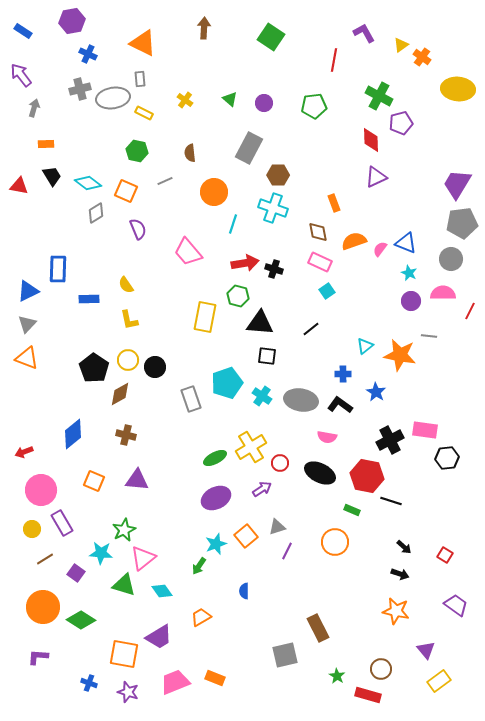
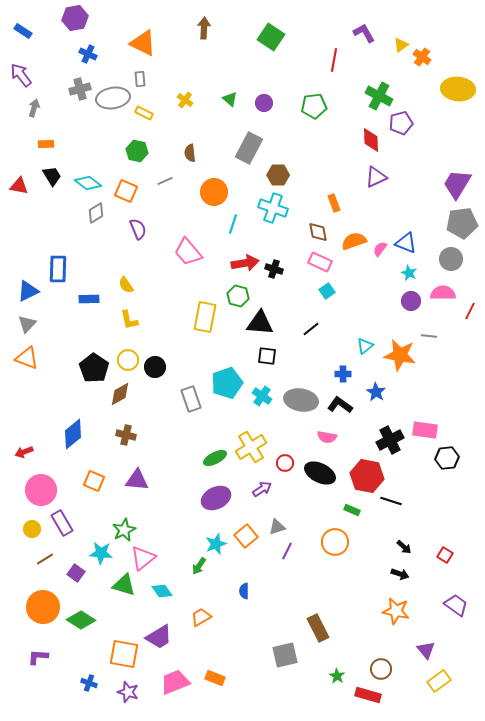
purple hexagon at (72, 21): moved 3 px right, 3 px up
red circle at (280, 463): moved 5 px right
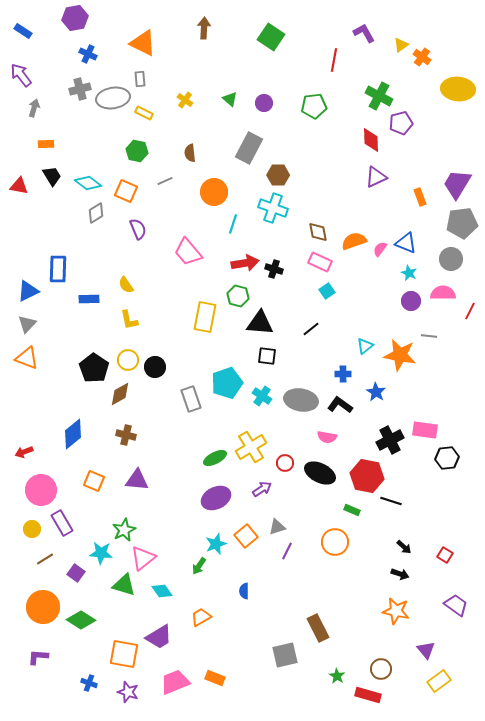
orange rectangle at (334, 203): moved 86 px right, 6 px up
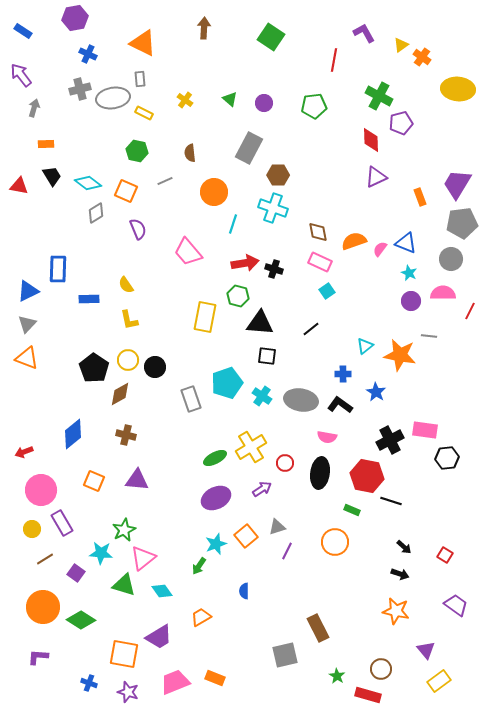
black ellipse at (320, 473): rotated 72 degrees clockwise
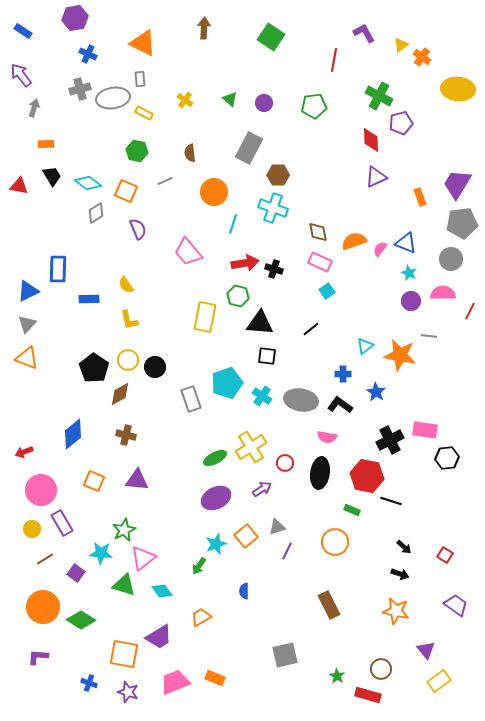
brown rectangle at (318, 628): moved 11 px right, 23 px up
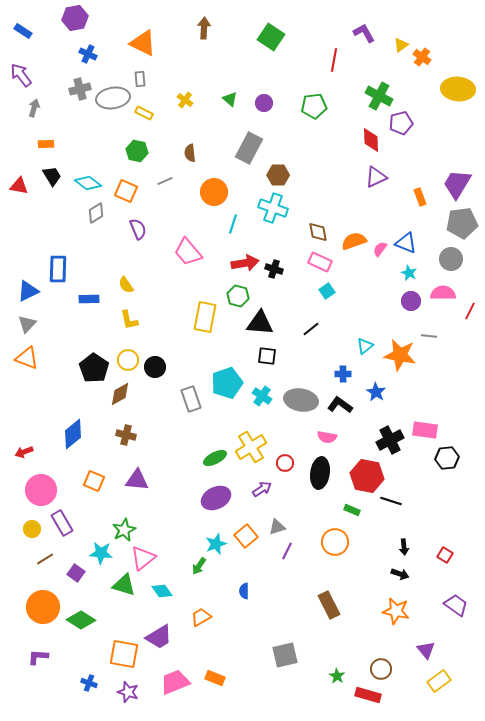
black arrow at (404, 547): rotated 42 degrees clockwise
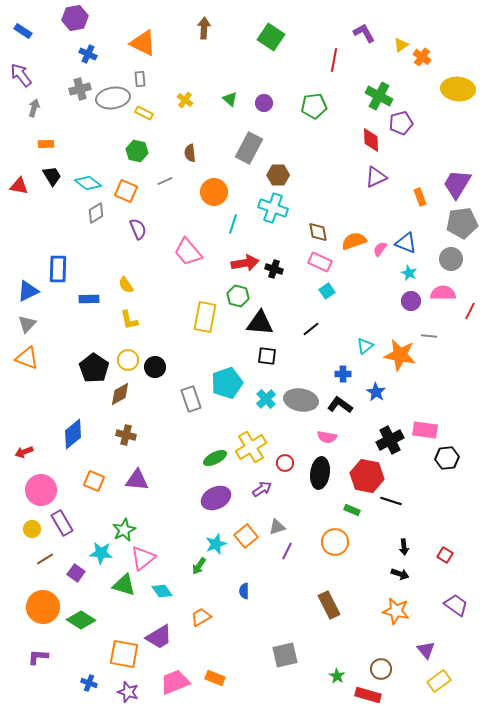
cyan cross at (262, 396): moved 4 px right, 3 px down; rotated 12 degrees clockwise
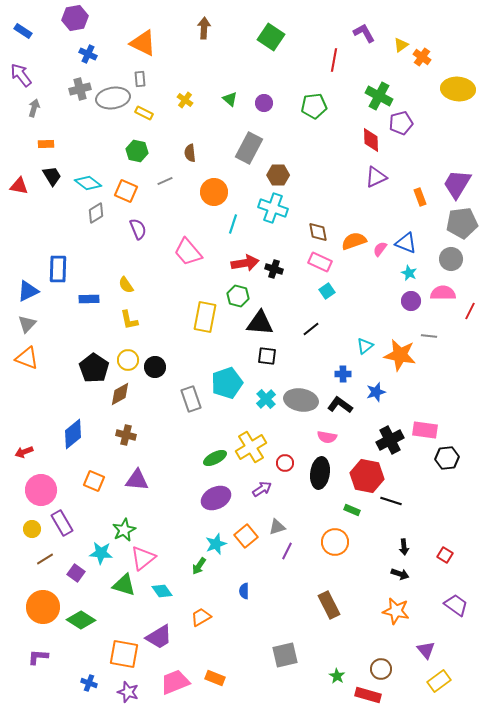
blue star at (376, 392): rotated 24 degrees clockwise
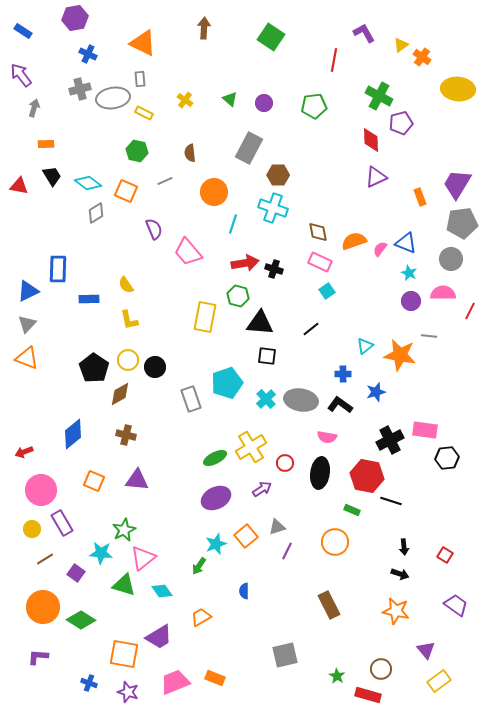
purple semicircle at (138, 229): moved 16 px right
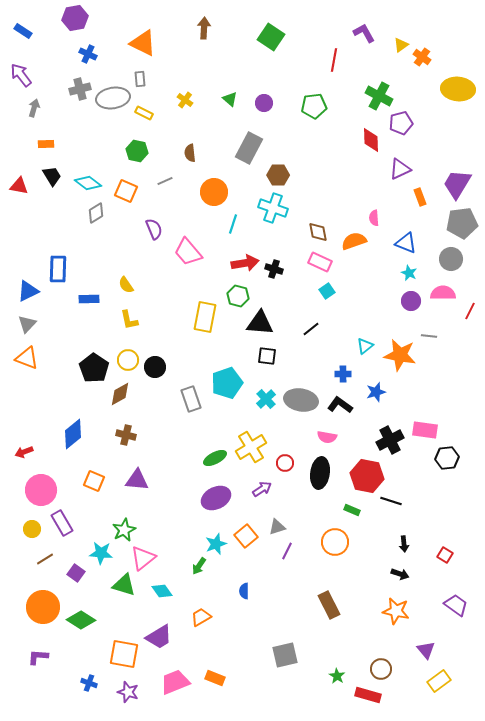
purple triangle at (376, 177): moved 24 px right, 8 px up
pink semicircle at (380, 249): moved 6 px left, 31 px up; rotated 42 degrees counterclockwise
black arrow at (404, 547): moved 3 px up
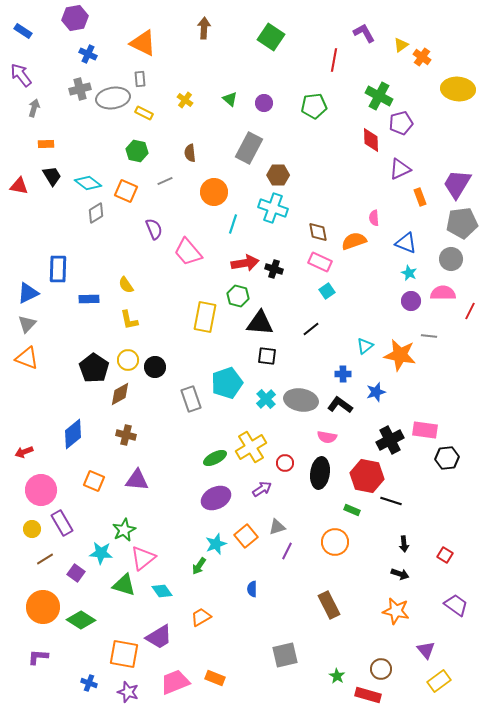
blue triangle at (28, 291): moved 2 px down
blue semicircle at (244, 591): moved 8 px right, 2 px up
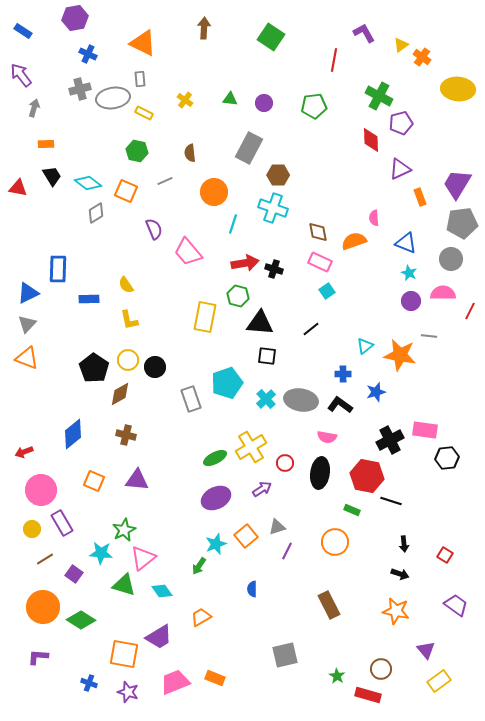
green triangle at (230, 99): rotated 35 degrees counterclockwise
red triangle at (19, 186): moved 1 px left, 2 px down
purple square at (76, 573): moved 2 px left, 1 px down
